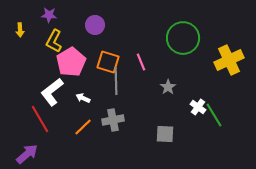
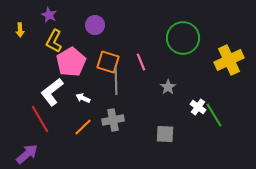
purple star: rotated 21 degrees clockwise
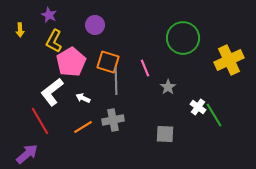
pink line: moved 4 px right, 6 px down
red line: moved 2 px down
orange line: rotated 12 degrees clockwise
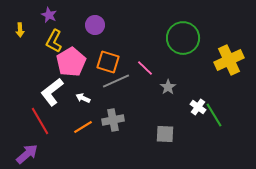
pink line: rotated 24 degrees counterclockwise
gray line: rotated 68 degrees clockwise
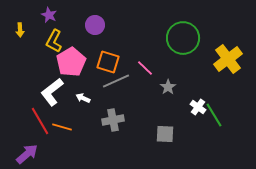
yellow cross: moved 1 px left, 1 px up; rotated 12 degrees counterclockwise
orange line: moved 21 px left; rotated 48 degrees clockwise
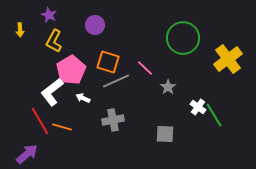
pink pentagon: moved 8 px down
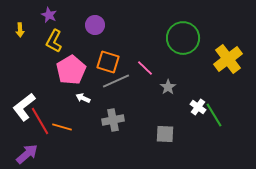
white L-shape: moved 28 px left, 15 px down
